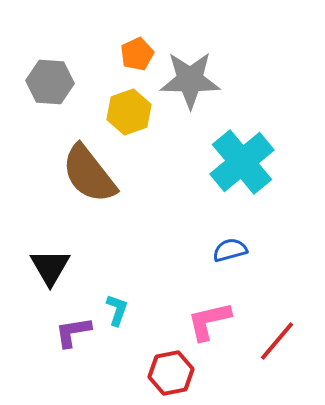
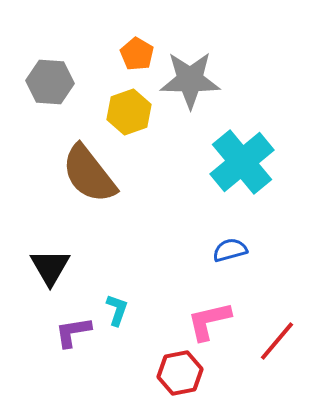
orange pentagon: rotated 16 degrees counterclockwise
red hexagon: moved 9 px right
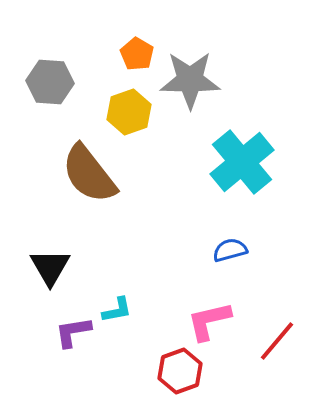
cyan L-shape: rotated 60 degrees clockwise
red hexagon: moved 2 px up; rotated 9 degrees counterclockwise
